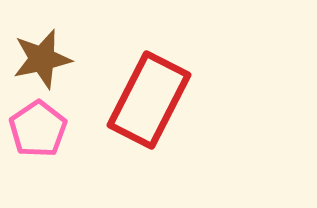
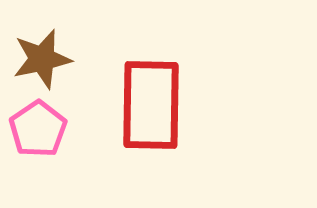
red rectangle: moved 2 px right, 5 px down; rotated 26 degrees counterclockwise
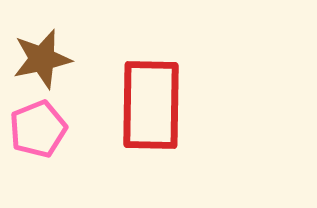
pink pentagon: rotated 12 degrees clockwise
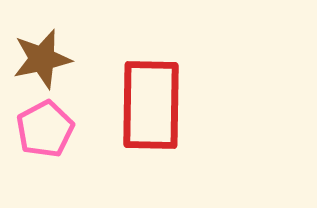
pink pentagon: moved 7 px right; rotated 6 degrees counterclockwise
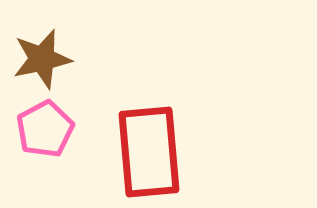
red rectangle: moved 2 px left, 47 px down; rotated 6 degrees counterclockwise
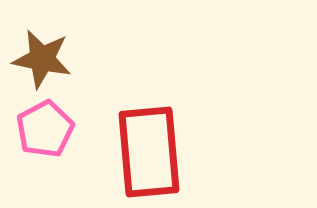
brown star: rotated 24 degrees clockwise
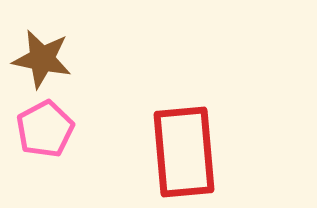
red rectangle: moved 35 px right
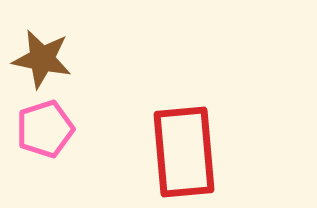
pink pentagon: rotated 10 degrees clockwise
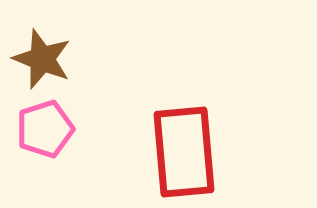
brown star: rotated 10 degrees clockwise
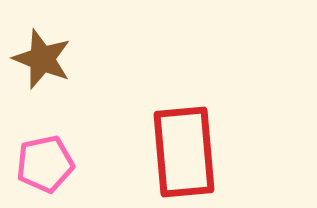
pink pentagon: moved 35 px down; rotated 6 degrees clockwise
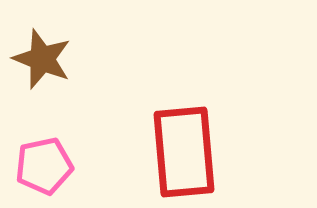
pink pentagon: moved 1 px left, 2 px down
